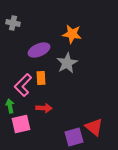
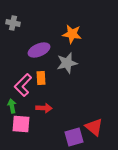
gray star: rotated 15 degrees clockwise
green arrow: moved 2 px right
pink square: rotated 18 degrees clockwise
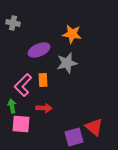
orange rectangle: moved 2 px right, 2 px down
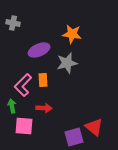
pink square: moved 3 px right, 2 px down
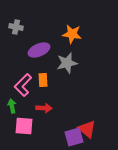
gray cross: moved 3 px right, 4 px down
red triangle: moved 7 px left, 2 px down
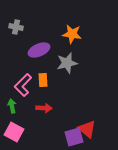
pink square: moved 10 px left, 6 px down; rotated 24 degrees clockwise
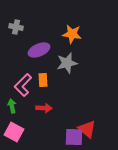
purple square: rotated 18 degrees clockwise
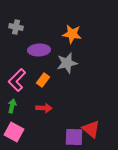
purple ellipse: rotated 20 degrees clockwise
orange rectangle: rotated 40 degrees clockwise
pink L-shape: moved 6 px left, 5 px up
green arrow: rotated 24 degrees clockwise
red triangle: moved 4 px right
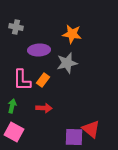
pink L-shape: moved 5 px right; rotated 45 degrees counterclockwise
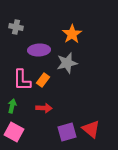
orange star: rotated 30 degrees clockwise
purple square: moved 7 px left, 5 px up; rotated 18 degrees counterclockwise
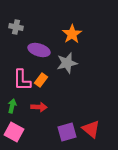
purple ellipse: rotated 20 degrees clockwise
orange rectangle: moved 2 px left
red arrow: moved 5 px left, 1 px up
